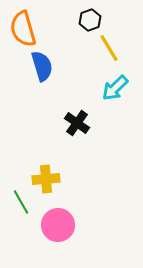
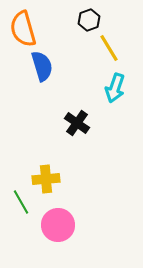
black hexagon: moved 1 px left
cyan arrow: rotated 28 degrees counterclockwise
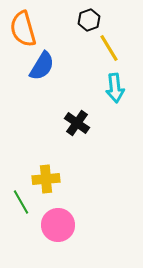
blue semicircle: rotated 48 degrees clockwise
cyan arrow: rotated 24 degrees counterclockwise
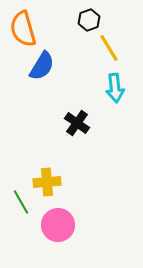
yellow cross: moved 1 px right, 3 px down
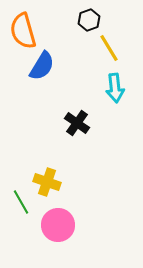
orange semicircle: moved 2 px down
yellow cross: rotated 24 degrees clockwise
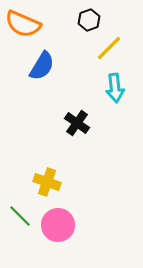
orange semicircle: moved 7 px up; rotated 51 degrees counterclockwise
yellow line: rotated 76 degrees clockwise
green line: moved 1 px left, 14 px down; rotated 15 degrees counterclockwise
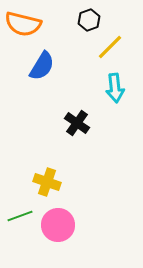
orange semicircle: rotated 9 degrees counterclockwise
yellow line: moved 1 px right, 1 px up
green line: rotated 65 degrees counterclockwise
